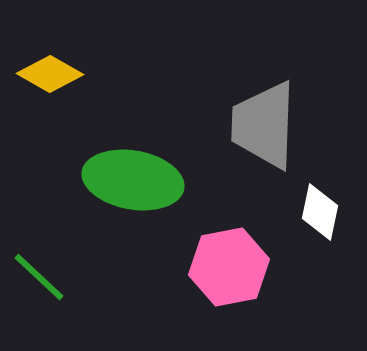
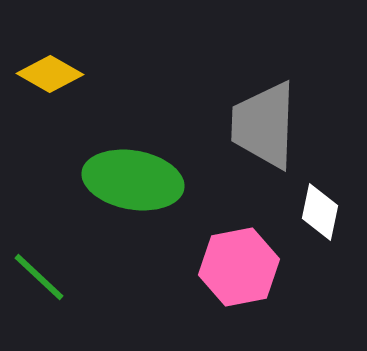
pink hexagon: moved 10 px right
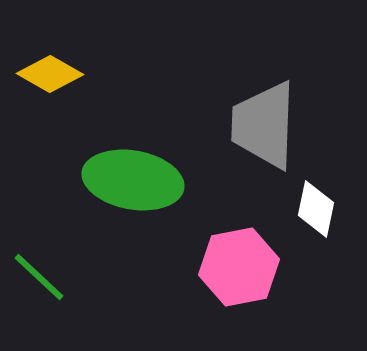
white diamond: moved 4 px left, 3 px up
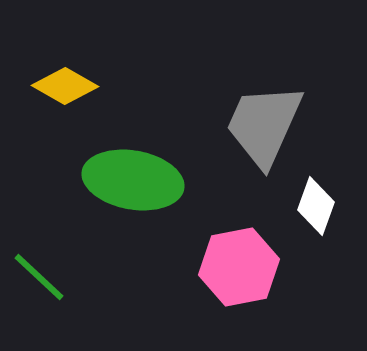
yellow diamond: moved 15 px right, 12 px down
gray trapezoid: rotated 22 degrees clockwise
white diamond: moved 3 px up; rotated 8 degrees clockwise
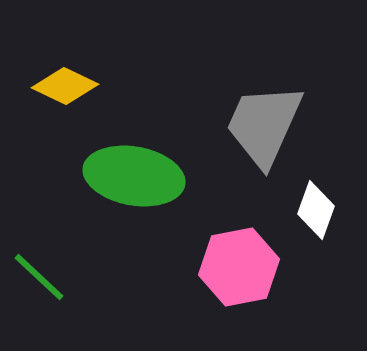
yellow diamond: rotated 4 degrees counterclockwise
green ellipse: moved 1 px right, 4 px up
white diamond: moved 4 px down
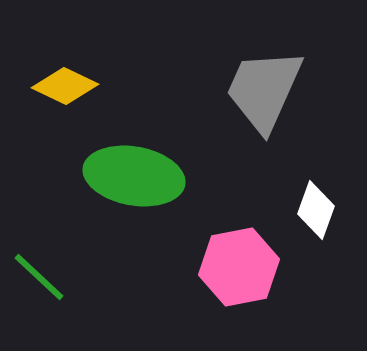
gray trapezoid: moved 35 px up
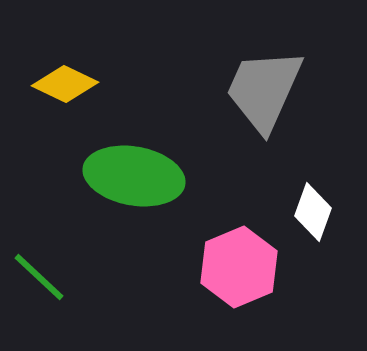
yellow diamond: moved 2 px up
white diamond: moved 3 px left, 2 px down
pink hexagon: rotated 12 degrees counterclockwise
